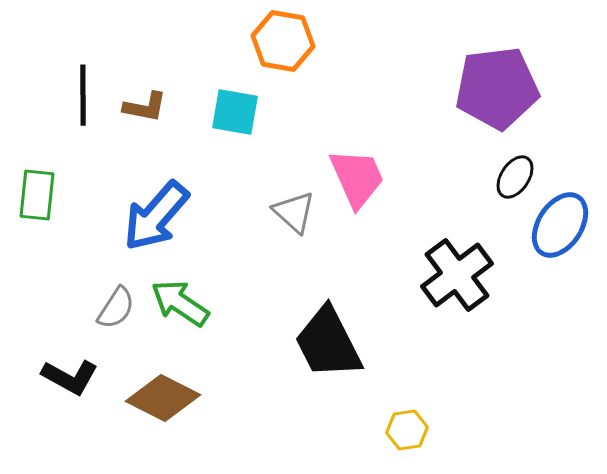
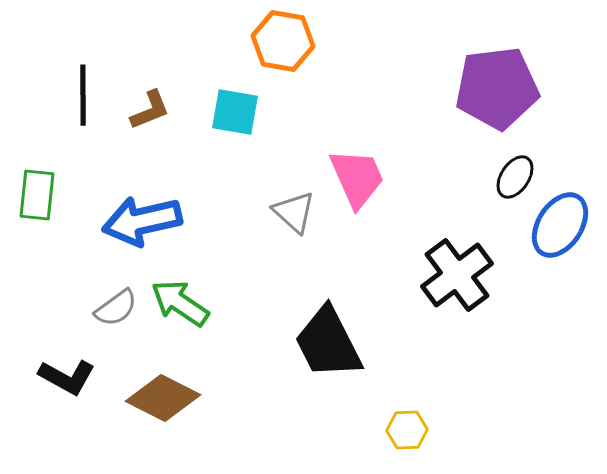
brown L-shape: moved 5 px right, 3 px down; rotated 33 degrees counterclockwise
blue arrow: moved 14 px left, 5 px down; rotated 36 degrees clockwise
gray semicircle: rotated 21 degrees clockwise
black L-shape: moved 3 px left
yellow hexagon: rotated 6 degrees clockwise
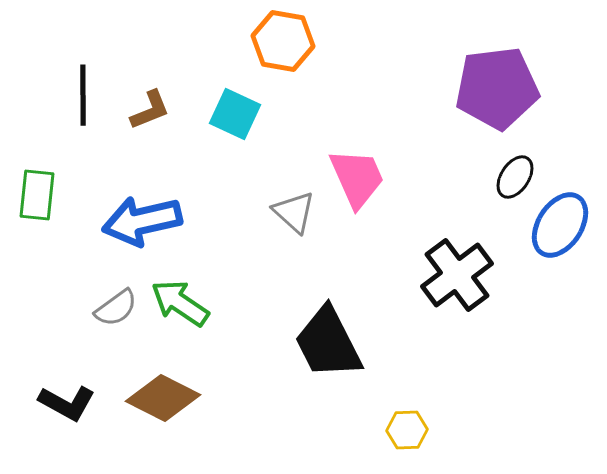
cyan square: moved 2 px down; rotated 15 degrees clockwise
black L-shape: moved 26 px down
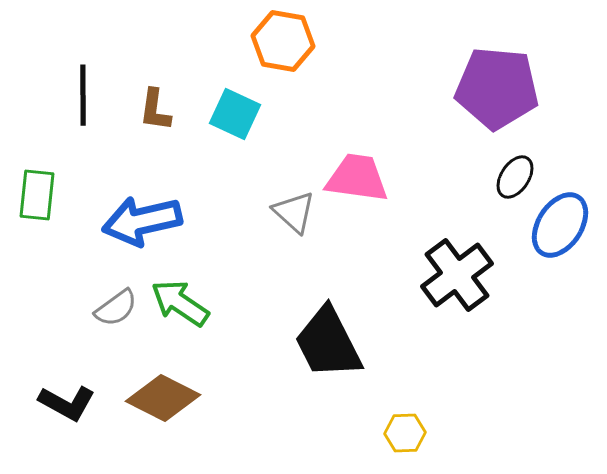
purple pentagon: rotated 12 degrees clockwise
brown L-shape: moved 5 px right; rotated 120 degrees clockwise
pink trapezoid: rotated 58 degrees counterclockwise
yellow hexagon: moved 2 px left, 3 px down
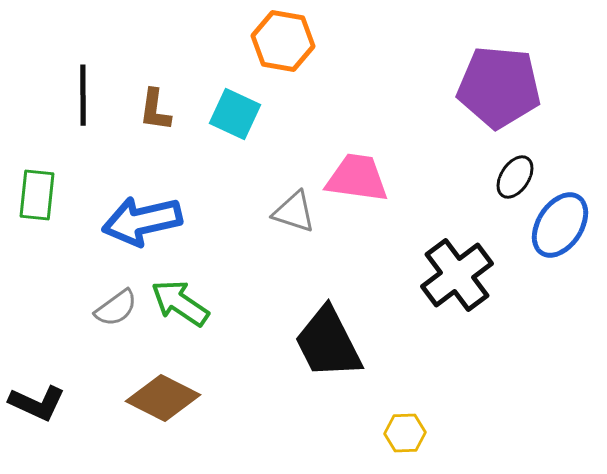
purple pentagon: moved 2 px right, 1 px up
gray triangle: rotated 24 degrees counterclockwise
black L-shape: moved 30 px left; rotated 4 degrees counterclockwise
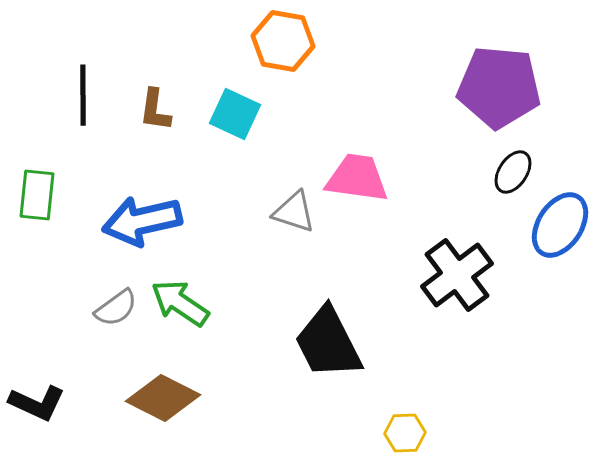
black ellipse: moved 2 px left, 5 px up
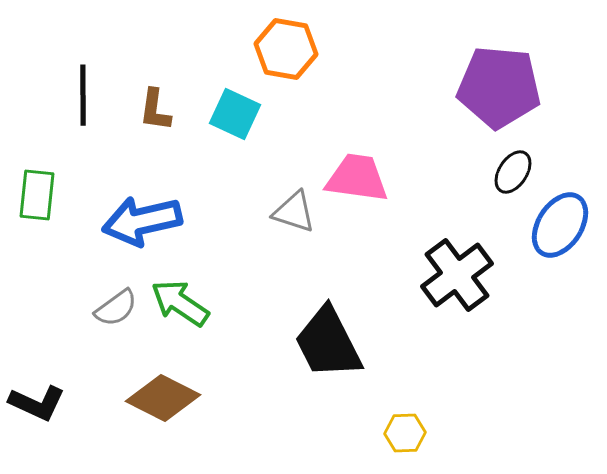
orange hexagon: moved 3 px right, 8 px down
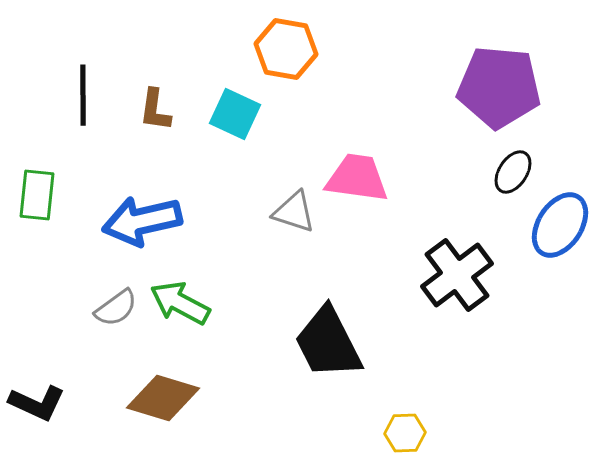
green arrow: rotated 6 degrees counterclockwise
brown diamond: rotated 10 degrees counterclockwise
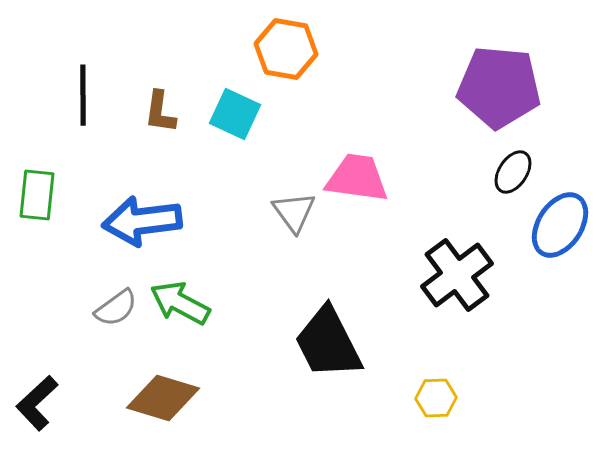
brown L-shape: moved 5 px right, 2 px down
gray triangle: rotated 36 degrees clockwise
blue arrow: rotated 6 degrees clockwise
black L-shape: rotated 112 degrees clockwise
yellow hexagon: moved 31 px right, 35 px up
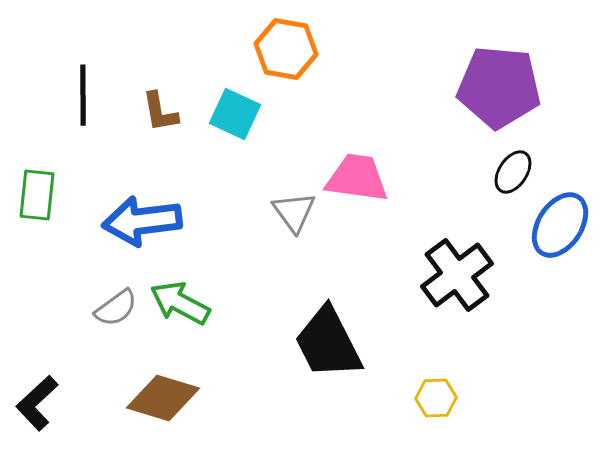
brown L-shape: rotated 18 degrees counterclockwise
